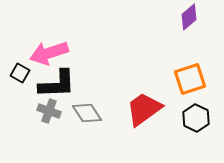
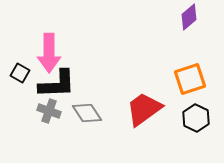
pink arrow: rotated 72 degrees counterclockwise
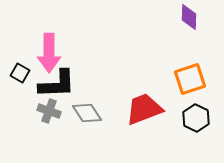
purple diamond: rotated 48 degrees counterclockwise
red trapezoid: rotated 15 degrees clockwise
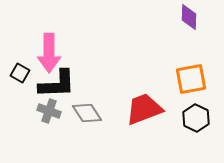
orange square: moved 1 px right; rotated 8 degrees clockwise
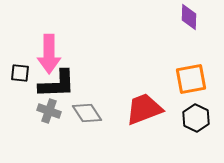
pink arrow: moved 1 px down
black square: rotated 24 degrees counterclockwise
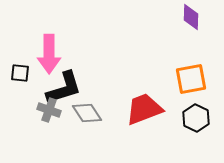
purple diamond: moved 2 px right
black L-shape: moved 7 px right, 4 px down; rotated 15 degrees counterclockwise
gray cross: moved 1 px up
